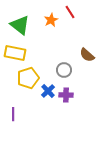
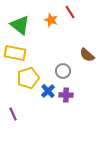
orange star: rotated 24 degrees counterclockwise
gray circle: moved 1 px left, 1 px down
purple line: rotated 24 degrees counterclockwise
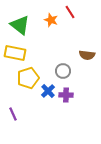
brown semicircle: rotated 35 degrees counterclockwise
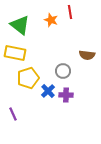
red line: rotated 24 degrees clockwise
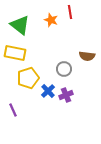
brown semicircle: moved 1 px down
gray circle: moved 1 px right, 2 px up
purple cross: rotated 24 degrees counterclockwise
purple line: moved 4 px up
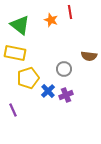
brown semicircle: moved 2 px right
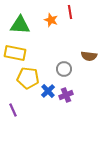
green triangle: rotated 35 degrees counterclockwise
yellow pentagon: rotated 25 degrees clockwise
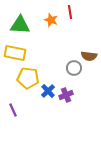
gray circle: moved 10 px right, 1 px up
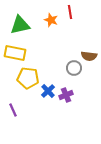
green triangle: rotated 15 degrees counterclockwise
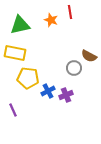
brown semicircle: rotated 21 degrees clockwise
blue cross: rotated 16 degrees clockwise
